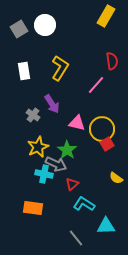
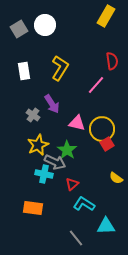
yellow star: moved 2 px up
gray arrow: moved 1 px left, 2 px up
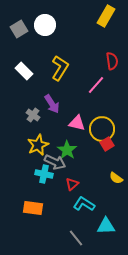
white rectangle: rotated 36 degrees counterclockwise
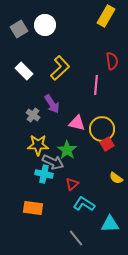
yellow L-shape: rotated 15 degrees clockwise
pink line: rotated 36 degrees counterclockwise
yellow star: rotated 25 degrees clockwise
gray arrow: moved 2 px left
cyan triangle: moved 4 px right, 2 px up
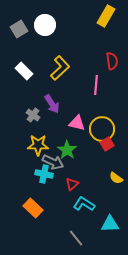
orange rectangle: rotated 36 degrees clockwise
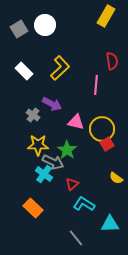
purple arrow: rotated 30 degrees counterclockwise
pink triangle: moved 1 px left, 1 px up
cyan cross: rotated 24 degrees clockwise
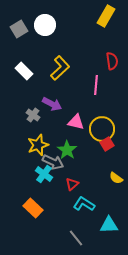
yellow star: rotated 20 degrees counterclockwise
cyan triangle: moved 1 px left, 1 px down
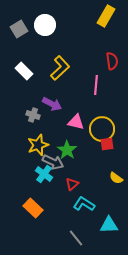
gray cross: rotated 16 degrees counterclockwise
red square: rotated 24 degrees clockwise
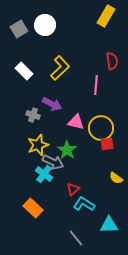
yellow circle: moved 1 px left, 1 px up
red triangle: moved 1 px right, 5 px down
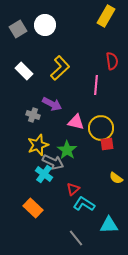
gray square: moved 1 px left
